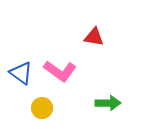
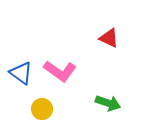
red triangle: moved 15 px right, 1 px down; rotated 15 degrees clockwise
green arrow: rotated 20 degrees clockwise
yellow circle: moved 1 px down
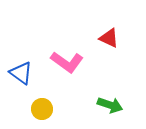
pink L-shape: moved 7 px right, 9 px up
green arrow: moved 2 px right, 2 px down
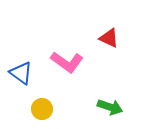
green arrow: moved 2 px down
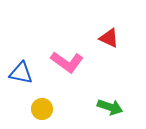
blue triangle: rotated 25 degrees counterclockwise
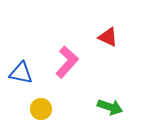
red triangle: moved 1 px left, 1 px up
pink L-shape: rotated 84 degrees counterclockwise
yellow circle: moved 1 px left
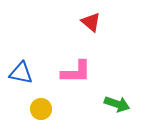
red triangle: moved 17 px left, 15 px up; rotated 15 degrees clockwise
pink L-shape: moved 9 px right, 10 px down; rotated 48 degrees clockwise
green arrow: moved 7 px right, 3 px up
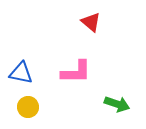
yellow circle: moved 13 px left, 2 px up
